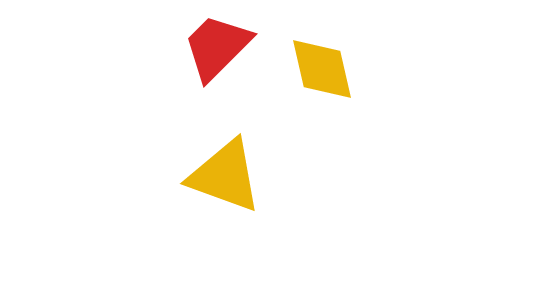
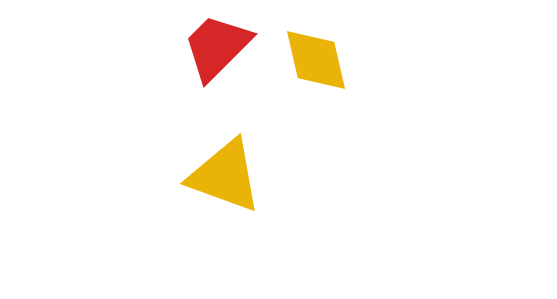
yellow diamond: moved 6 px left, 9 px up
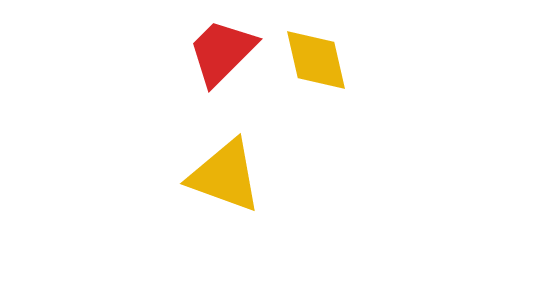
red trapezoid: moved 5 px right, 5 px down
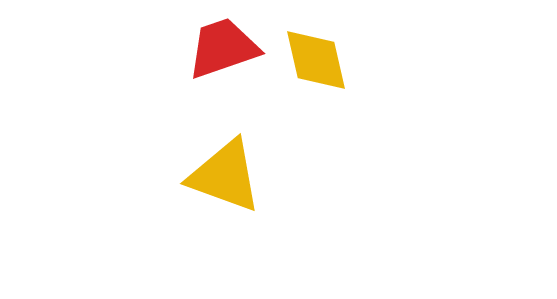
red trapezoid: moved 1 px right, 4 px up; rotated 26 degrees clockwise
